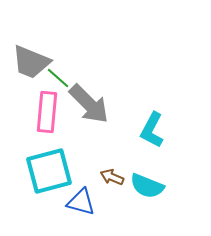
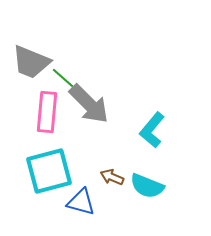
green line: moved 5 px right
cyan L-shape: rotated 12 degrees clockwise
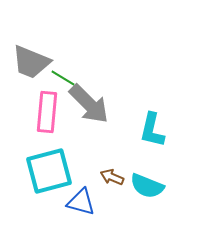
green line: rotated 10 degrees counterclockwise
cyan L-shape: rotated 27 degrees counterclockwise
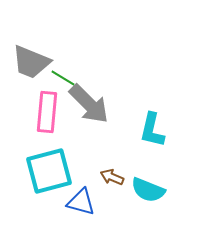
cyan semicircle: moved 1 px right, 4 px down
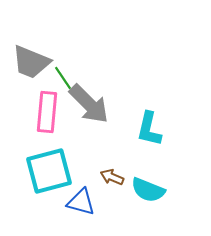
green line: rotated 25 degrees clockwise
cyan L-shape: moved 3 px left, 1 px up
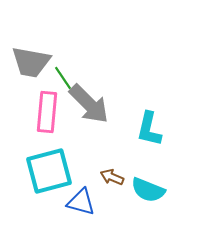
gray trapezoid: rotated 12 degrees counterclockwise
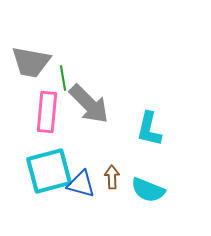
green line: rotated 25 degrees clockwise
brown arrow: rotated 65 degrees clockwise
blue triangle: moved 18 px up
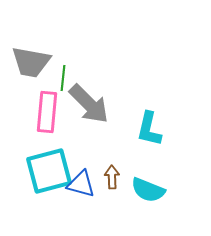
green line: rotated 15 degrees clockwise
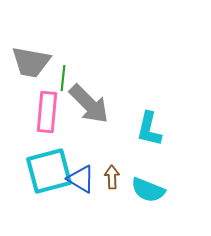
blue triangle: moved 5 px up; rotated 16 degrees clockwise
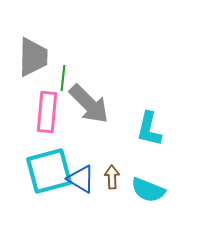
gray trapezoid: moved 2 px right, 5 px up; rotated 99 degrees counterclockwise
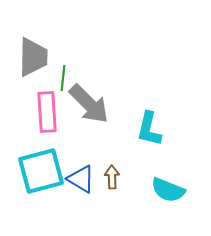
pink rectangle: rotated 9 degrees counterclockwise
cyan square: moved 8 px left
cyan semicircle: moved 20 px right
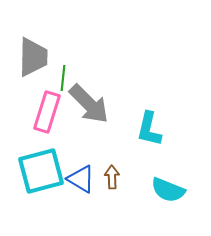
pink rectangle: rotated 21 degrees clockwise
